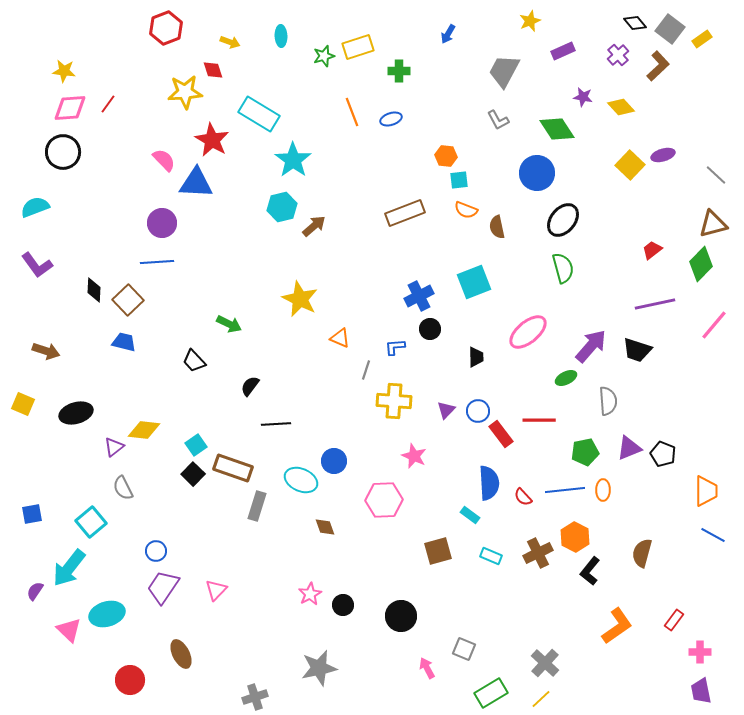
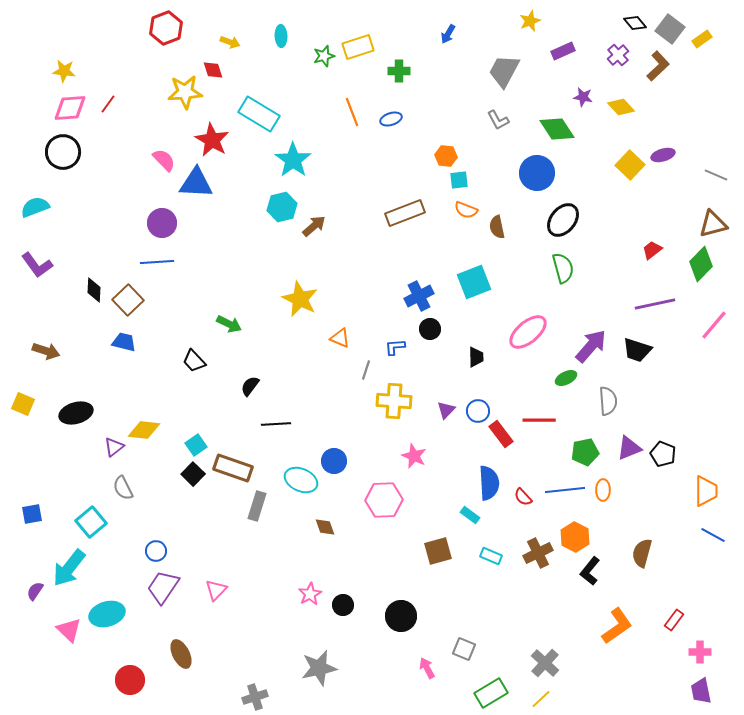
gray line at (716, 175): rotated 20 degrees counterclockwise
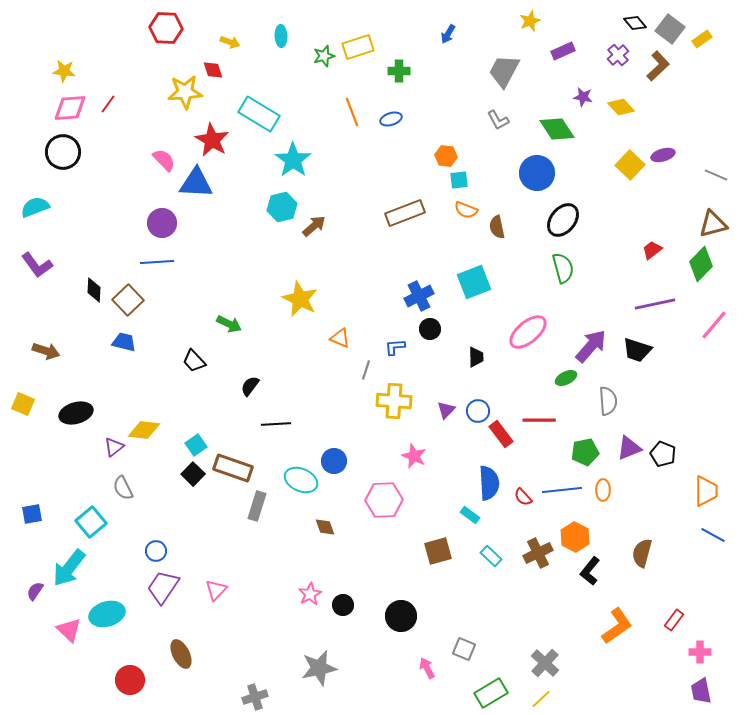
red hexagon at (166, 28): rotated 24 degrees clockwise
blue line at (565, 490): moved 3 px left
cyan rectangle at (491, 556): rotated 20 degrees clockwise
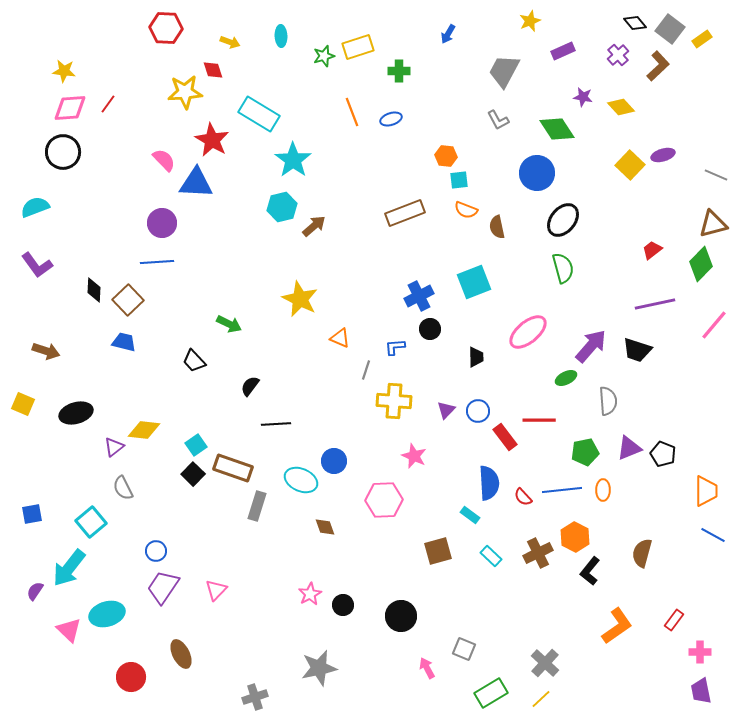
red rectangle at (501, 434): moved 4 px right, 3 px down
red circle at (130, 680): moved 1 px right, 3 px up
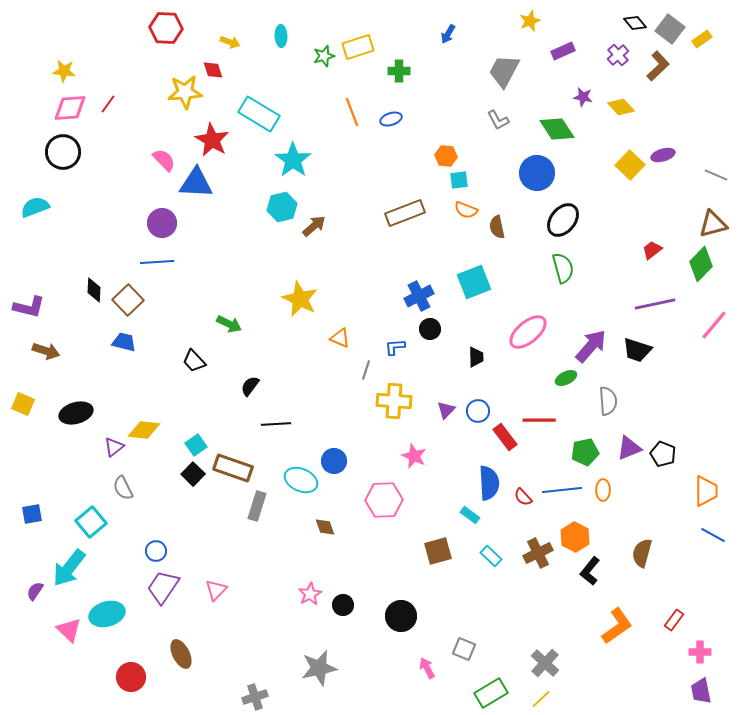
purple L-shape at (37, 265): moved 8 px left, 42 px down; rotated 40 degrees counterclockwise
